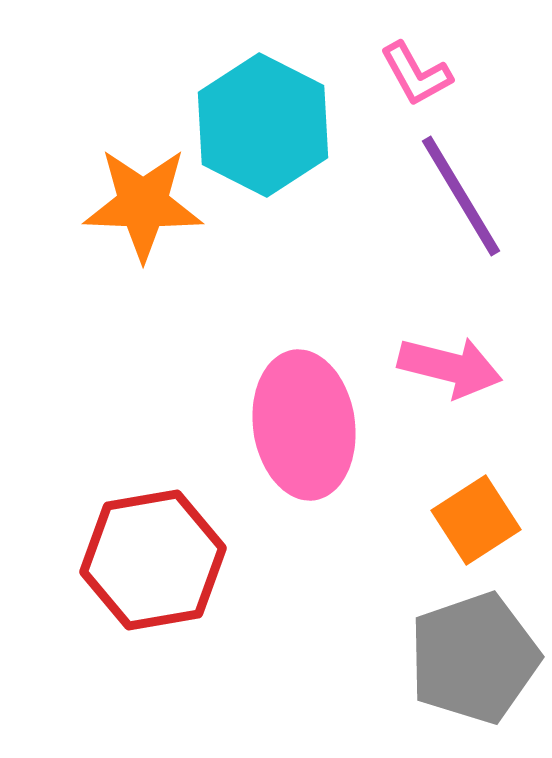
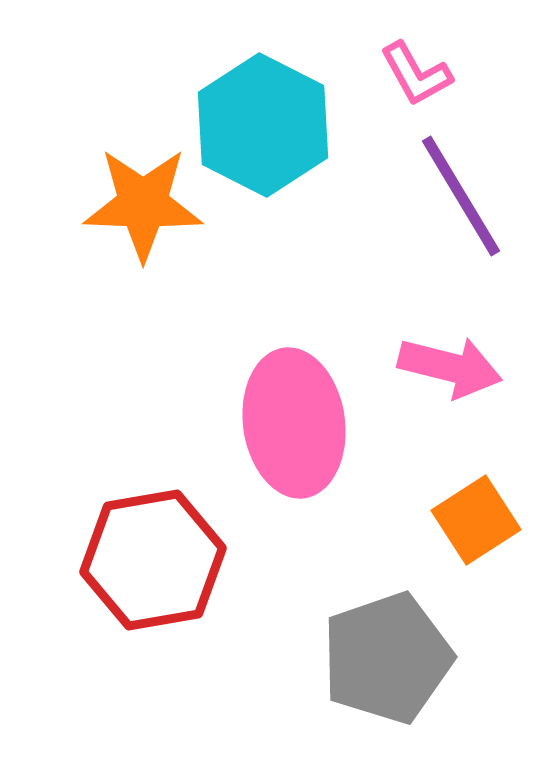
pink ellipse: moved 10 px left, 2 px up
gray pentagon: moved 87 px left
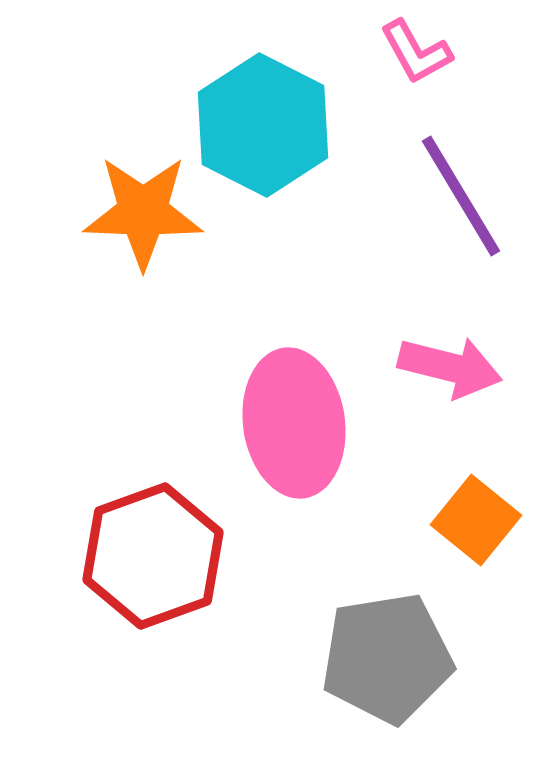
pink L-shape: moved 22 px up
orange star: moved 8 px down
orange square: rotated 18 degrees counterclockwise
red hexagon: moved 4 px up; rotated 10 degrees counterclockwise
gray pentagon: rotated 10 degrees clockwise
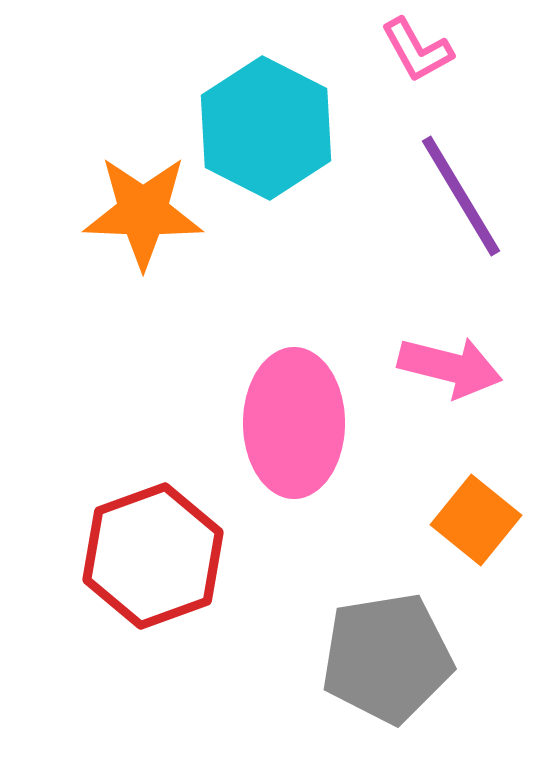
pink L-shape: moved 1 px right, 2 px up
cyan hexagon: moved 3 px right, 3 px down
pink ellipse: rotated 8 degrees clockwise
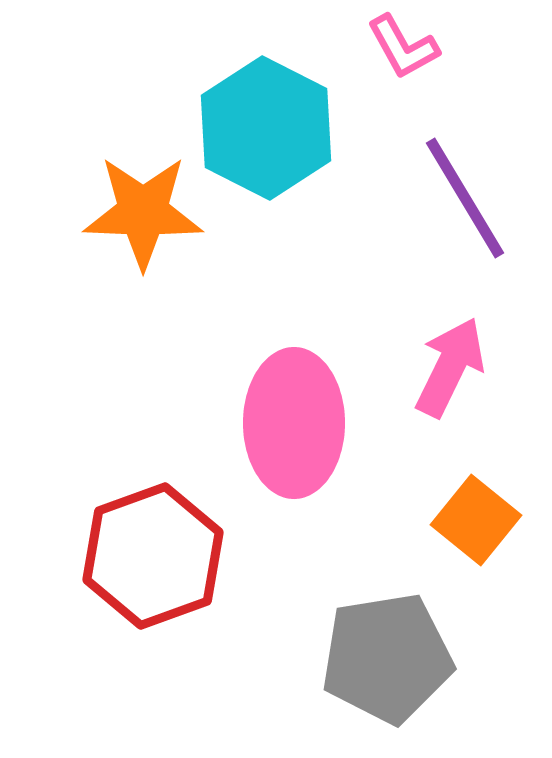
pink L-shape: moved 14 px left, 3 px up
purple line: moved 4 px right, 2 px down
pink arrow: rotated 78 degrees counterclockwise
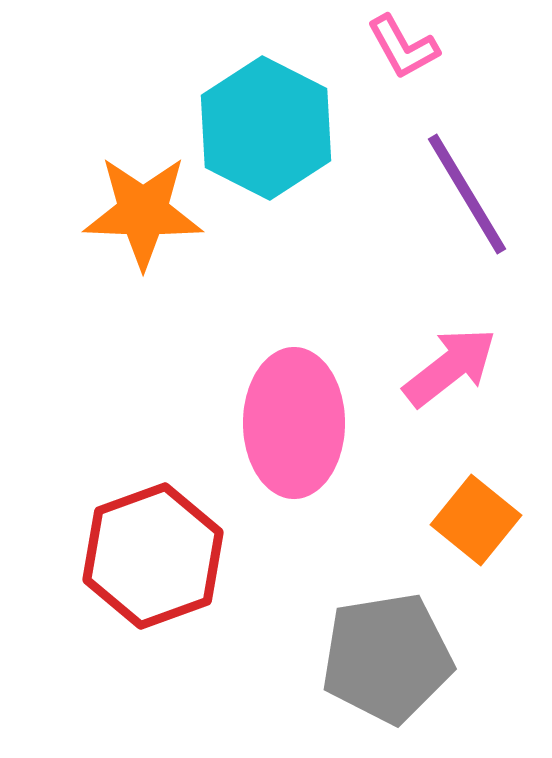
purple line: moved 2 px right, 4 px up
pink arrow: rotated 26 degrees clockwise
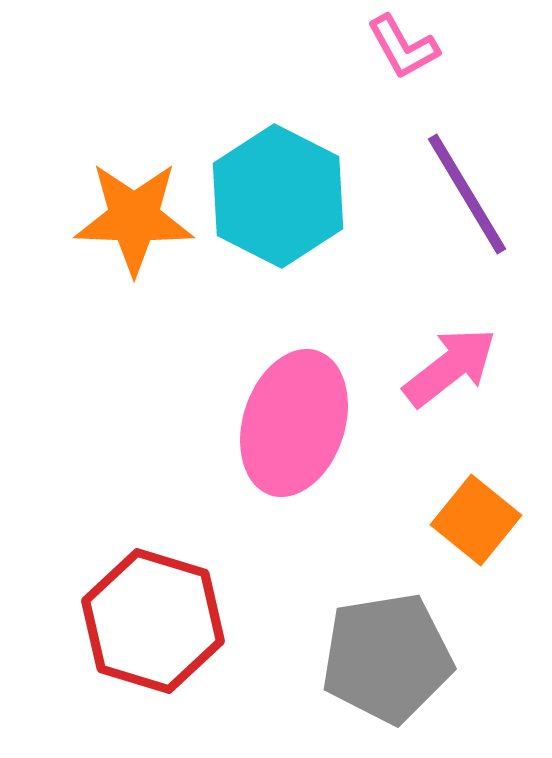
cyan hexagon: moved 12 px right, 68 px down
orange star: moved 9 px left, 6 px down
pink ellipse: rotated 18 degrees clockwise
red hexagon: moved 65 px down; rotated 23 degrees counterclockwise
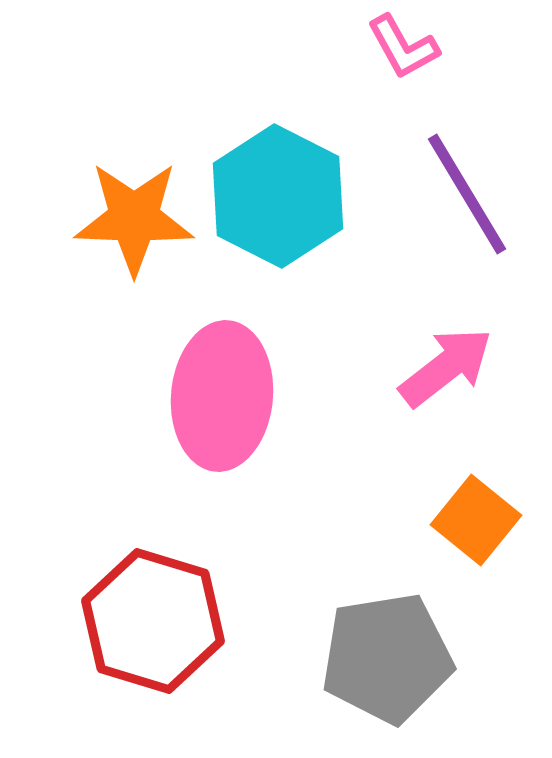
pink arrow: moved 4 px left
pink ellipse: moved 72 px left, 27 px up; rotated 13 degrees counterclockwise
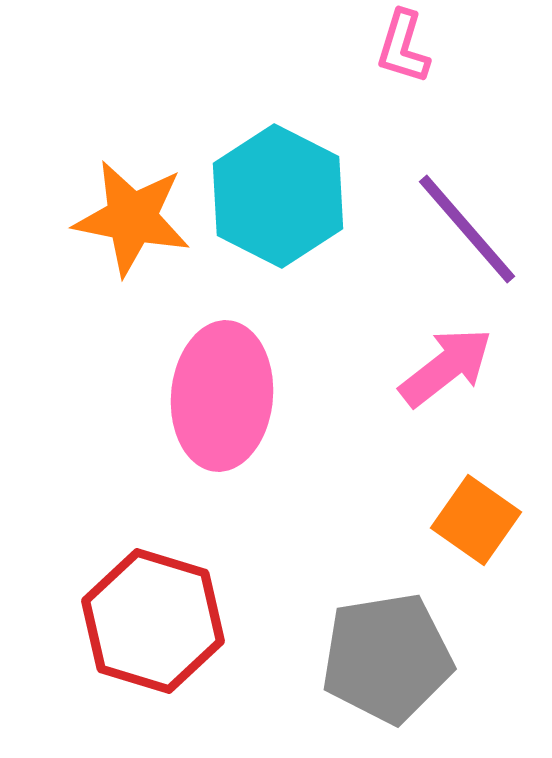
pink L-shape: rotated 46 degrees clockwise
purple line: moved 35 px down; rotated 10 degrees counterclockwise
orange star: moved 2 px left; rotated 9 degrees clockwise
orange square: rotated 4 degrees counterclockwise
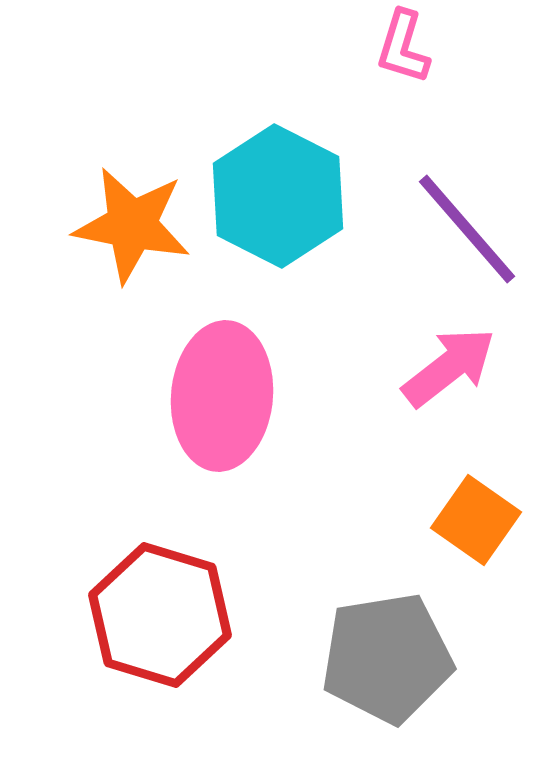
orange star: moved 7 px down
pink arrow: moved 3 px right
red hexagon: moved 7 px right, 6 px up
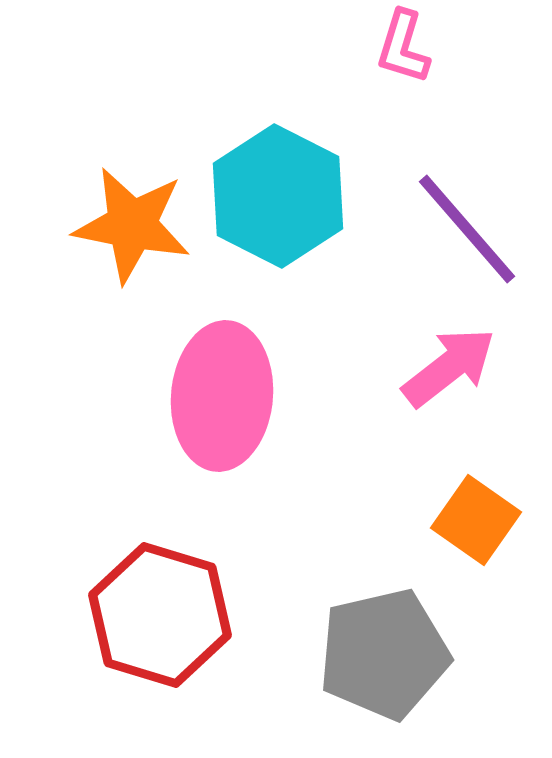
gray pentagon: moved 3 px left, 4 px up; rotated 4 degrees counterclockwise
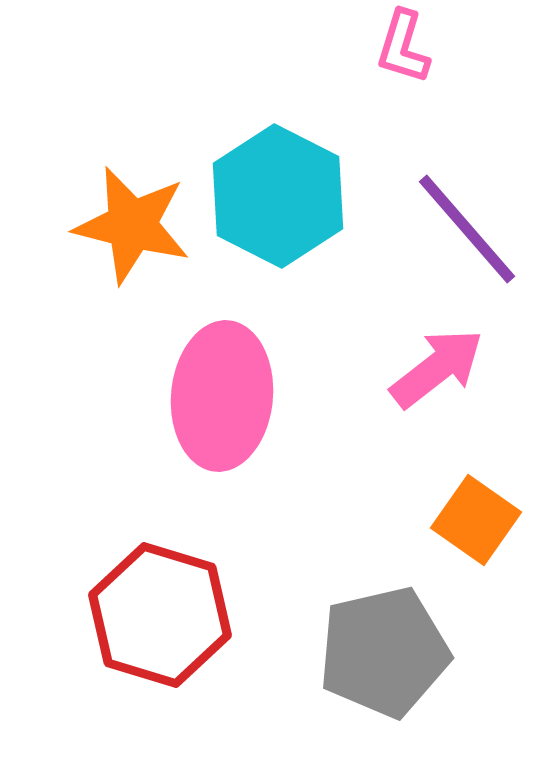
orange star: rotated 3 degrees clockwise
pink arrow: moved 12 px left, 1 px down
gray pentagon: moved 2 px up
